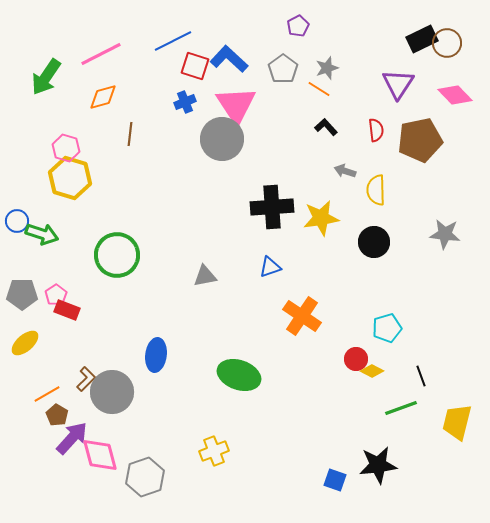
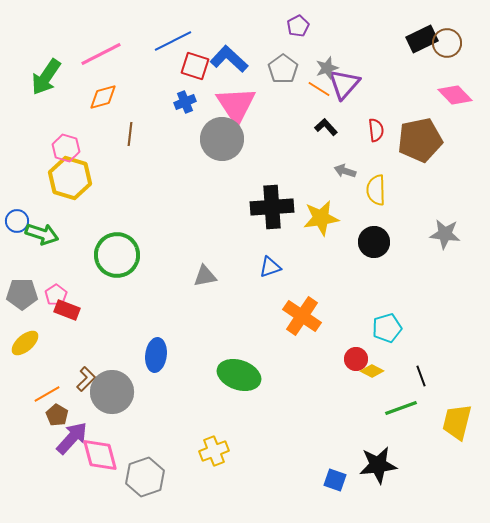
purple triangle at (398, 84): moved 54 px left; rotated 8 degrees clockwise
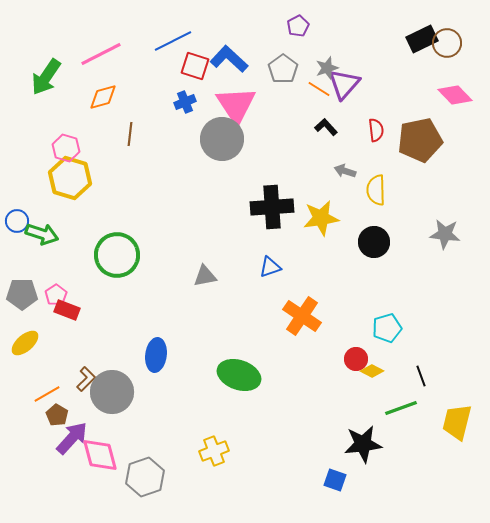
black star at (378, 465): moved 15 px left, 21 px up
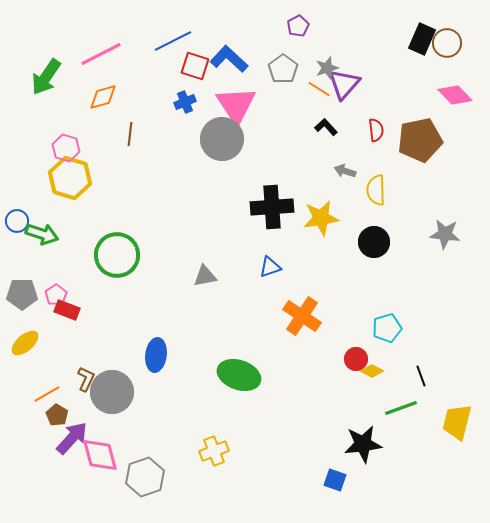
black rectangle at (422, 39): rotated 40 degrees counterclockwise
brown L-shape at (86, 379): rotated 20 degrees counterclockwise
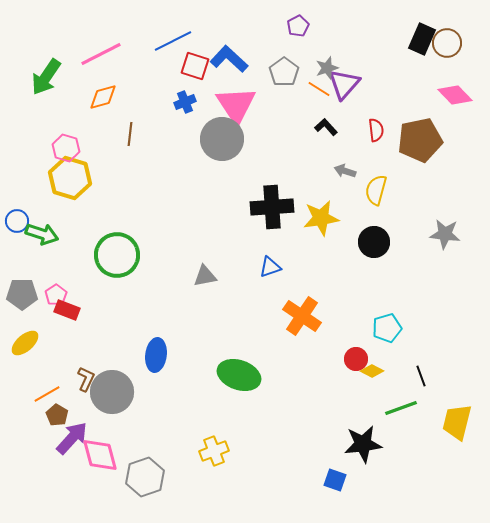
gray pentagon at (283, 69): moved 1 px right, 3 px down
yellow semicircle at (376, 190): rotated 16 degrees clockwise
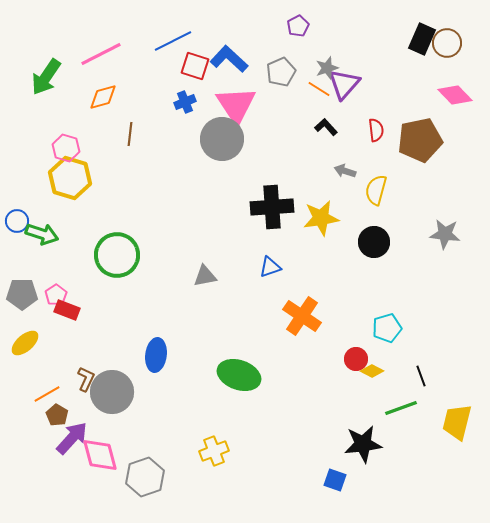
gray pentagon at (284, 72): moved 3 px left; rotated 12 degrees clockwise
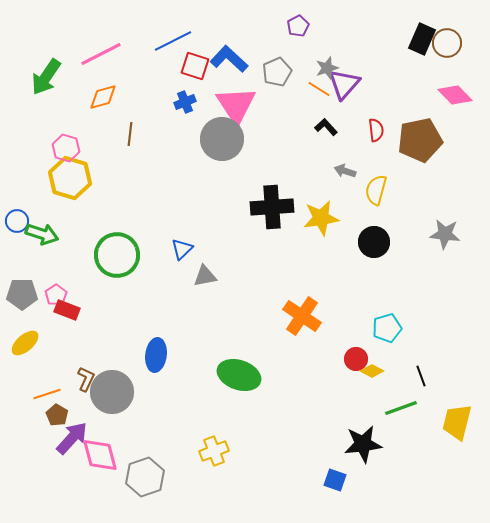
gray pentagon at (281, 72): moved 4 px left
blue triangle at (270, 267): moved 88 px left, 18 px up; rotated 25 degrees counterclockwise
orange line at (47, 394): rotated 12 degrees clockwise
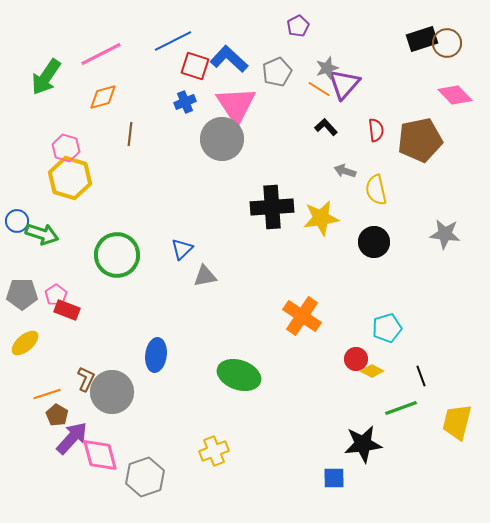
black rectangle at (422, 39): rotated 48 degrees clockwise
yellow semicircle at (376, 190): rotated 28 degrees counterclockwise
blue square at (335, 480): moved 1 px left, 2 px up; rotated 20 degrees counterclockwise
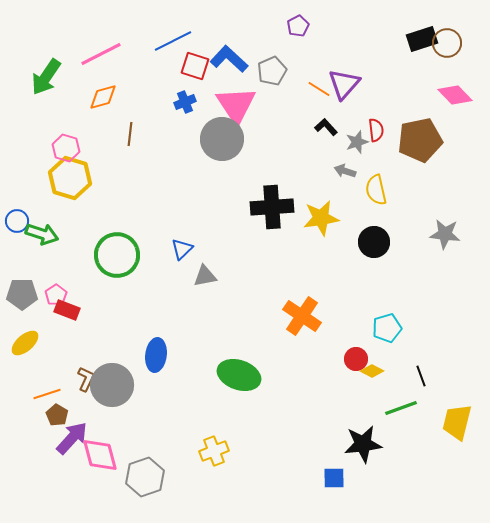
gray star at (327, 68): moved 30 px right, 74 px down
gray pentagon at (277, 72): moved 5 px left, 1 px up
gray circle at (112, 392): moved 7 px up
